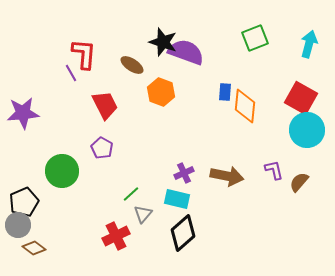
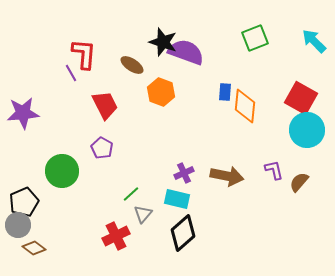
cyan arrow: moved 5 px right, 3 px up; rotated 60 degrees counterclockwise
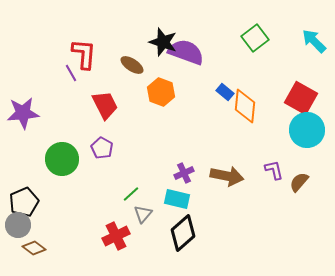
green square: rotated 16 degrees counterclockwise
blue rectangle: rotated 54 degrees counterclockwise
green circle: moved 12 px up
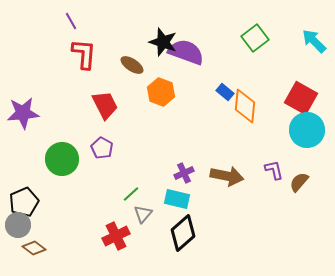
purple line: moved 52 px up
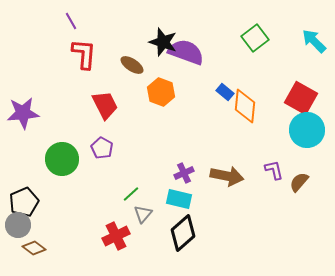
cyan rectangle: moved 2 px right
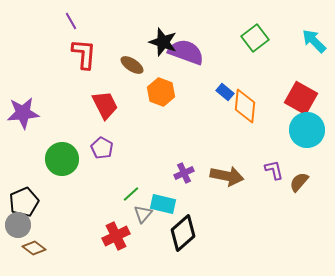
cyan rectangle: moved 16 px left, 5 px down
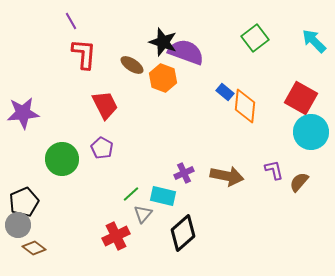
orange hexagon: moved 2 px right, 14 px up
cyan circle: moved 4 px right, 2 px down
cyan rectangle: moved 8 px up
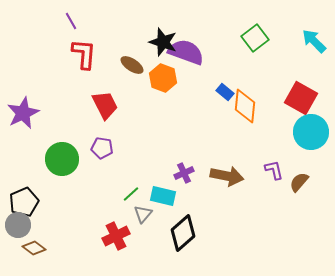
purple star: rotated 20 degrees counterclockwise
purple pentagon: rotated 20 degrees counterclockwise
